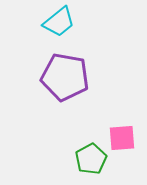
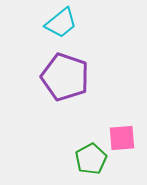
cyan trapezoid: moved 2 px right, 1 px down
purple pentagon: rotated 9 degrees clockwise
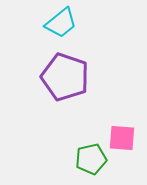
pink square: rotated 8 degrees clockwise
green pentagon: rotated 16 degrees clockwise
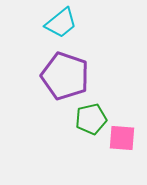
purple pentagon: moved 1 px up
green pentagon: moved 40 px up
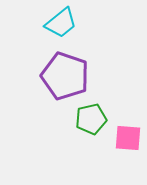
pink square: moved 6 px right
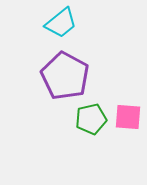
purple pentagon: rotated 9 degrees clockwise
pink square: moved 21 px up
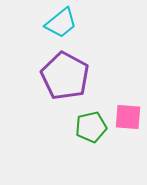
green pentagon: moved 8 px down
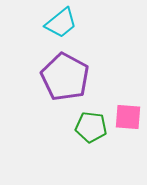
purple pentagon: moved 1 px down
green pentagon: rotated 20 degrees clockwise
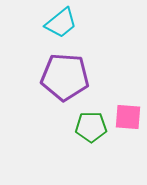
purple pentagon: rotated 24 degrees counterclockwise
green pentagon: rotated 8 degrees counterclockwise
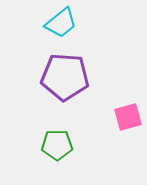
pink square: rotated 20 degrees counterclockwise
green pentagon: moved 34 px left, 18 px down
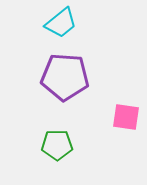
pink square: moved 2 px left; rotated 24 degrees clockwise
